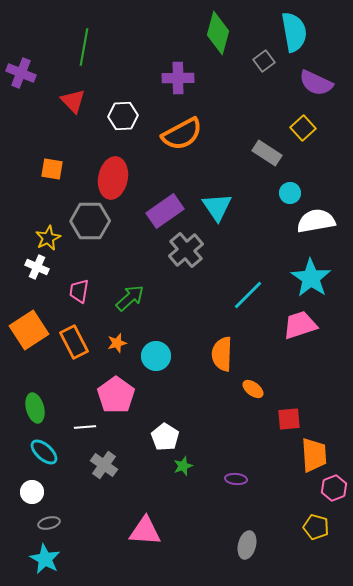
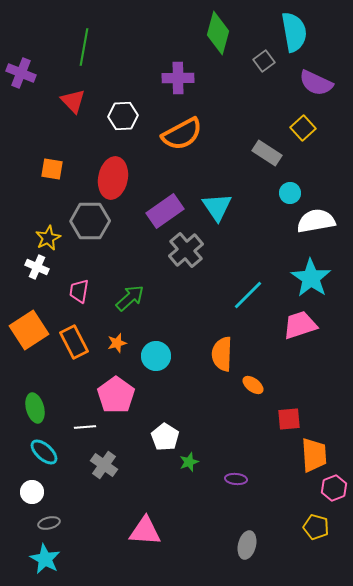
orange ellipse at (253, 389): moved 4 px up
green star at (183, 466): moved 6 px right, 4 px up
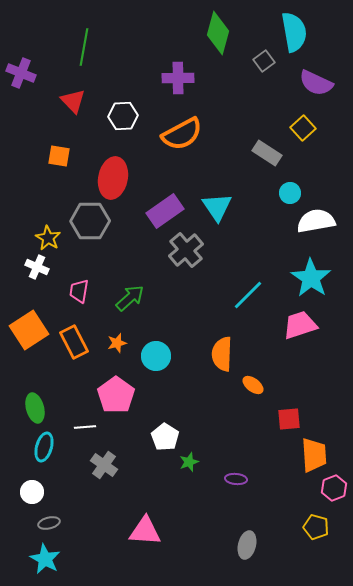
orange square at (52, 169): moved 7 px right, 13 px up
yellow star at (48, 238): rotated 15 degrees counterclockwise
cyan ellipse at (44, 452): moved 5 px up; rotated 64 degrees clockwise
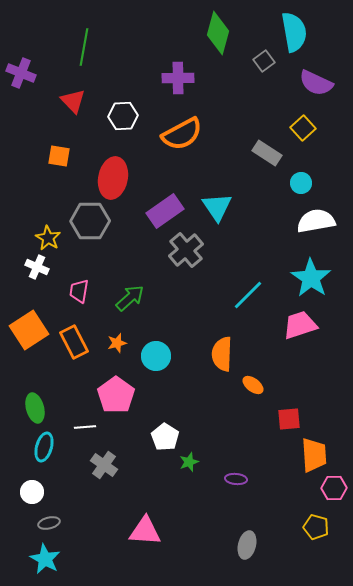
cyan circle at (290, 193): moved 11 px right, 10 px up
pink hexagon at (334, 488): rotated 20 degrees clockwise
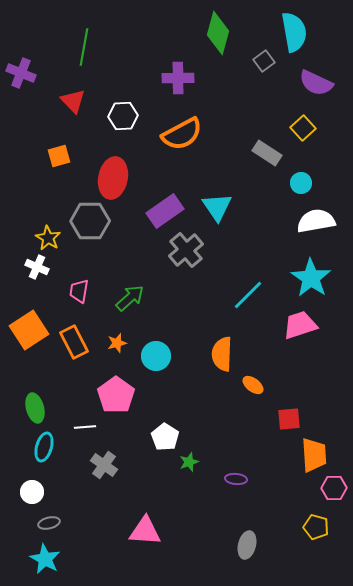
orange square at (59, 156): rotated 25 degrees counterclockwise
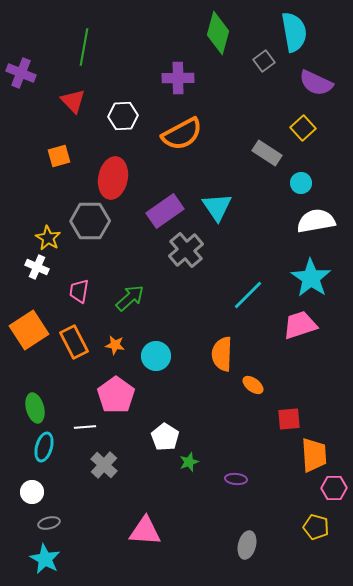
orange star at (117, 343): moved 2 px left, 2 px down; rotated 24 degrees clockwise
gray cross at (104, 465): rotated 8 degrees clockwise
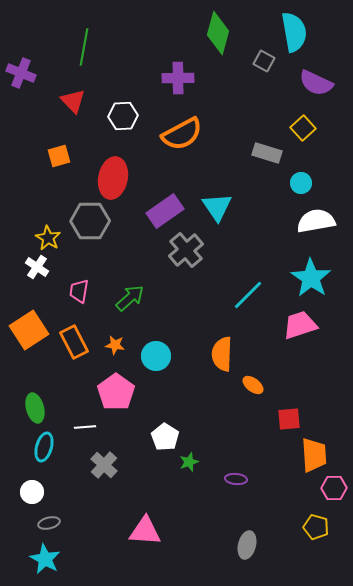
gray square at (264, 61): rotated 25 degrees counterclockwise
gray rectangle at (267, 153): rotated 16 degrees counterclockwise
white cross at (37, 267): rotated 10 degrees clockwise
pink pentagon at (116, 395): moved 3 px up
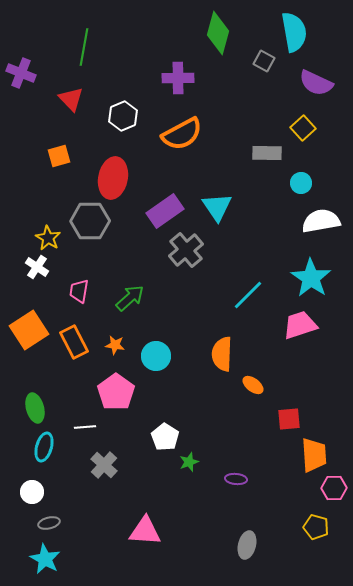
red triangle at (73, 101): moved 2 px left, 2 px up
white hexagon at (123, 116): rotated 20 degrees counterclockwise
gray rectangle at (267, 153): rotated 16 degrees counterclockwise
white semicircle at (316, 221): moved 5 px right
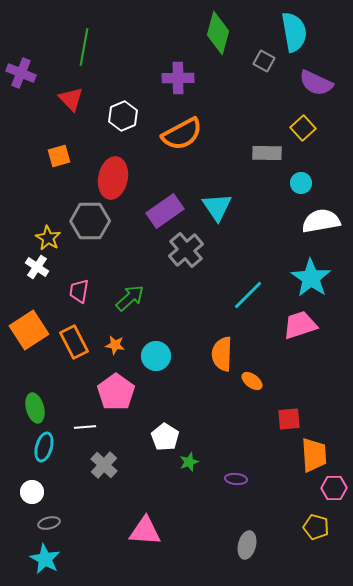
orange ellipse at (253, 385): moved 1 px left, 4 px up
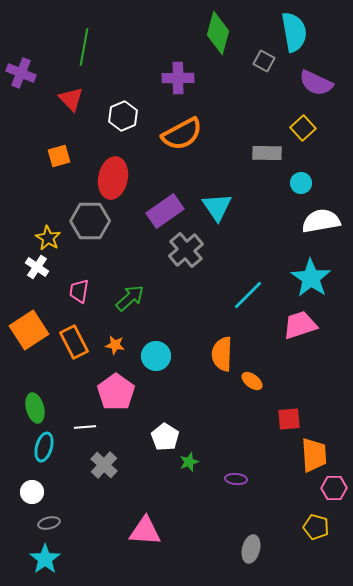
gray ellipse at (247, 545): moved 4 px right, 4 px down
cyan star at (45, 559): rotated 8 degrees clockwise
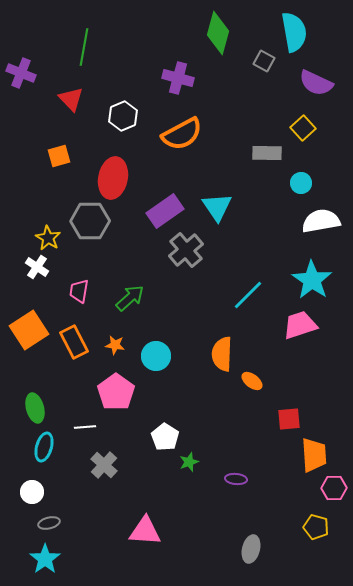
purple cross at (178, 78): rotated 16 degrees clockwise
cyan star at (311, 278): moved 1 px right, 2 px down
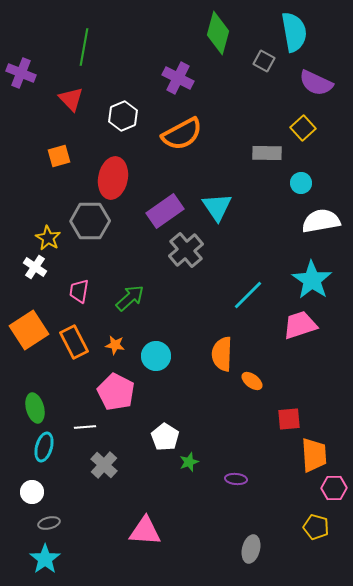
purple cross at (178, 78): rotated 12 degrees clockwise
white cross at (37, 267): moved 2 px left
pink pentagon at (116, 392): rotated 9 degrees counterclockwise
